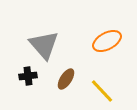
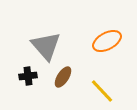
gray triangle: moved 2 px right, 1 px down
brown ellipse: moved 3 px left, 2 px up
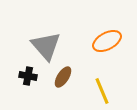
black cross: rotated 18 degrees clockwise
yellow line: rotated 20 degrees clockwise
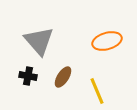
orange ellipse: rotated 12 degrees clockwise
gray triangle: moved 7 px left, 5 px up
yellow line: moved 5 px left
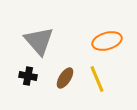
brown ellipse: moved 2 px right, 1 px down
yellow line: moved 12 px up
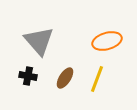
yellow line: rotated 44 degrees clockwise
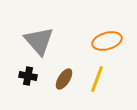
brown ellipse: moved 1 px left, 1 px down
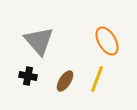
orange ellipse: rotated 76 degrees clockwise
brown ellipse: moved 1 px right, 2 px down
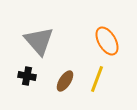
black cross: moved 1 px left
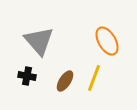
yellow line: moved 3 px left, 1 px up
